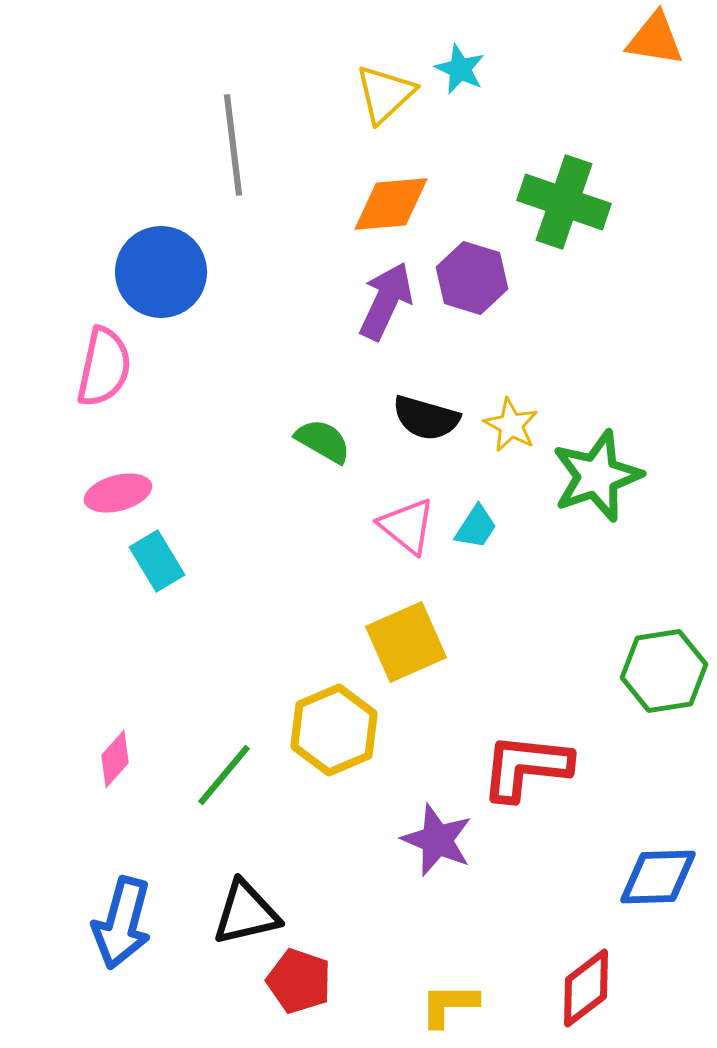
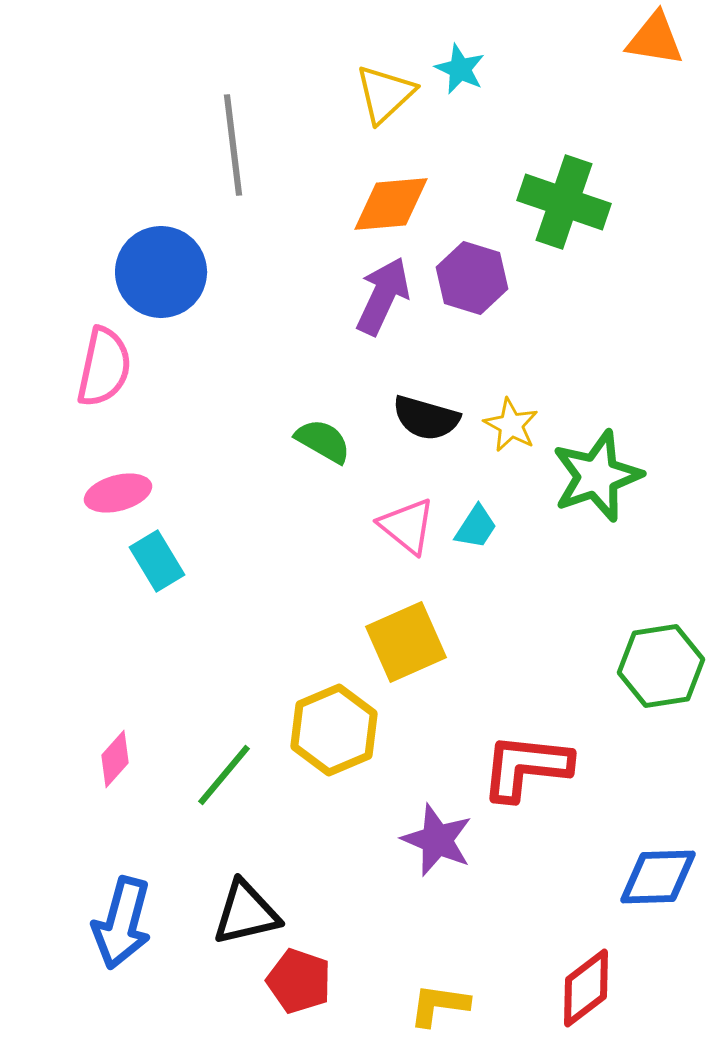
purple arrow: moved 3 px left, 5 px up
green hexagon: moved 3 px left, 5 px up
yellow L-shape: moved 10 px left; rotated 8 degrees clockwise
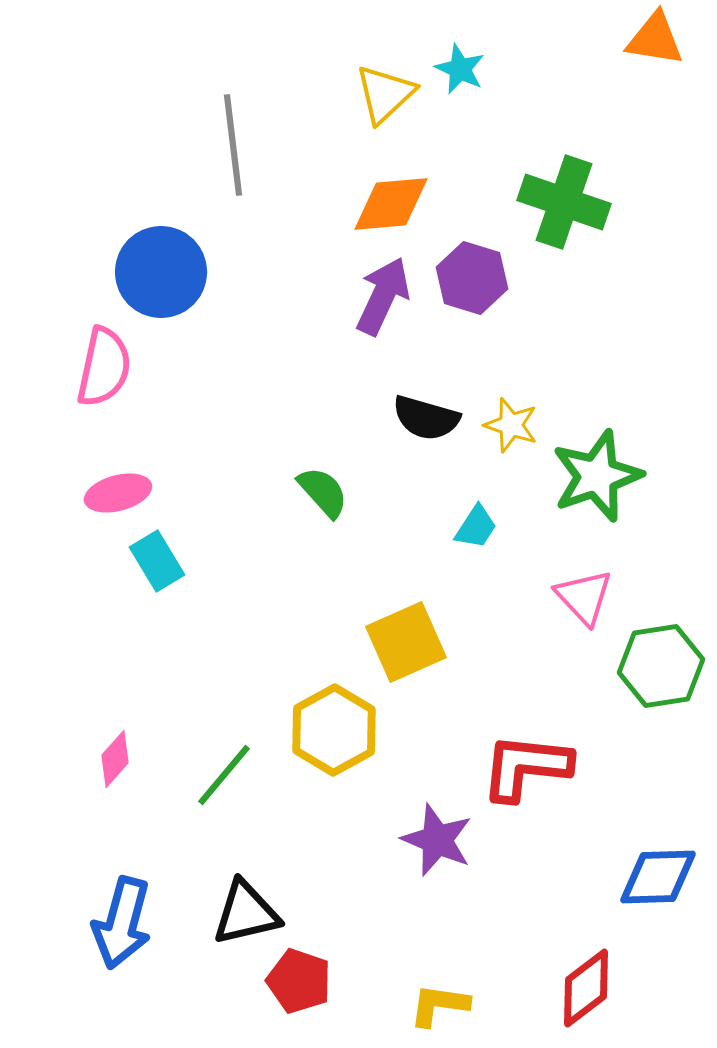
yellow star: rotated 10 degrees counterclockwise
green semicircle: moved 51 px down; rotated 18 degrees clockwise
pink triangle: moved 177 px right, 71 px down; rotated 8 degrees clockwise
yellow hexagon: rotated 6 degrees counterclockwise
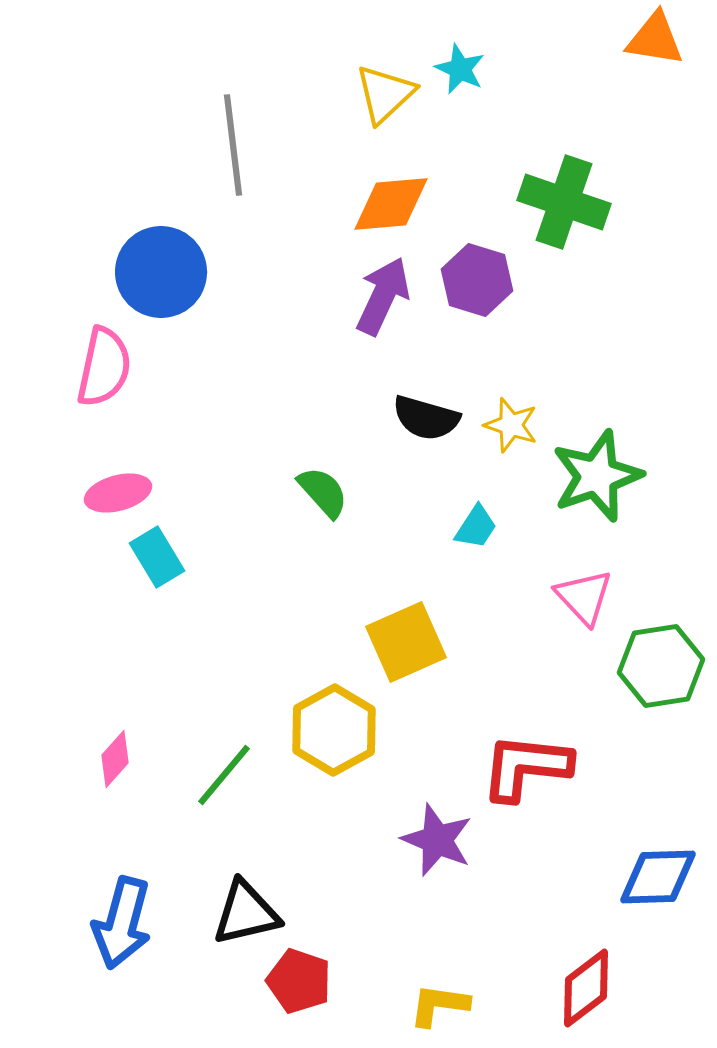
purple hexagon: moved 5 px right, 2 px down
cyan rectangle: moved 4 px up
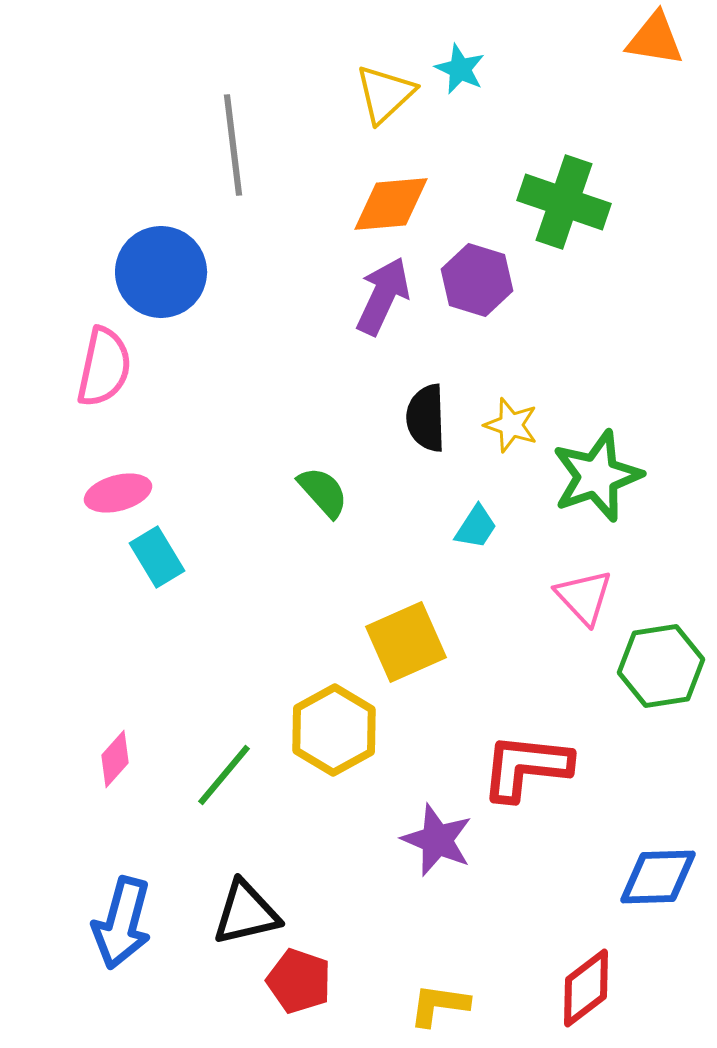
black semicircle: rotated 72 degrees clockwise
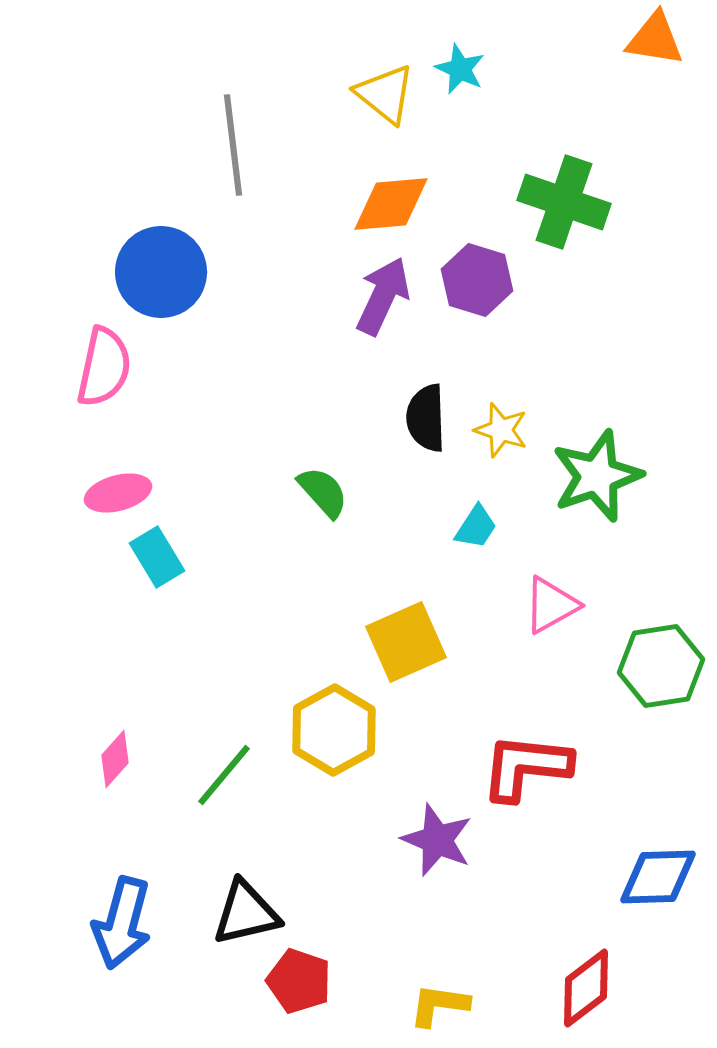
yellow triangle: rotated 38 degrees counterclockwise
yellow star: moved 10 px left, 5 px down
pink triangle: moved 33 px left, 8 px down; rotated 44 degrees clockwise
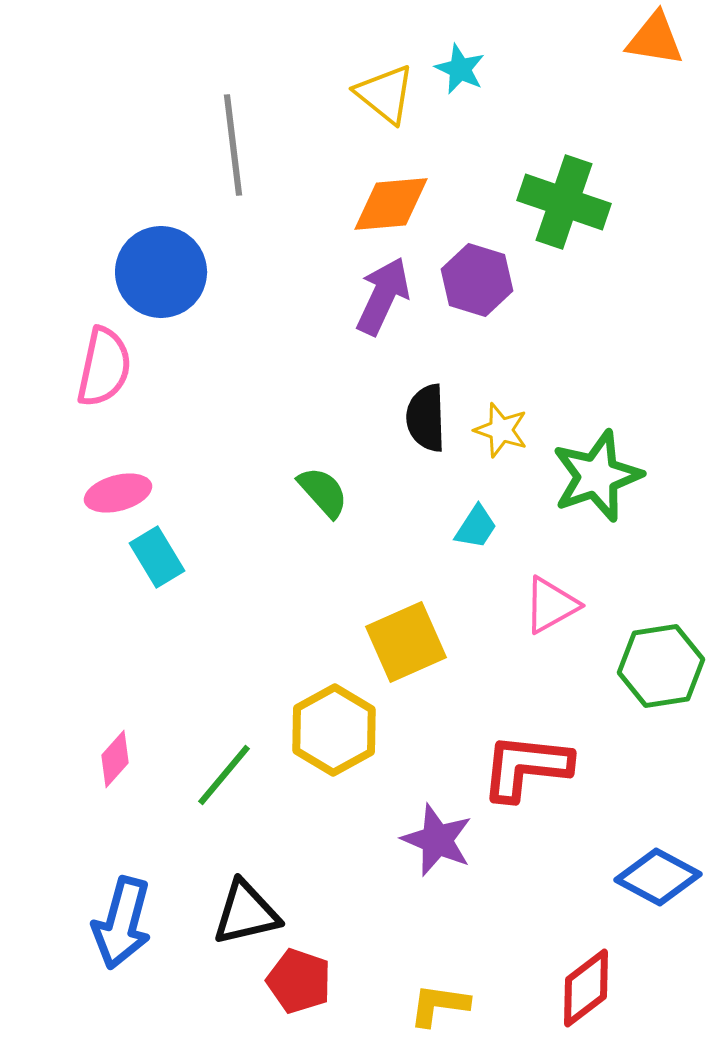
blue diamond: rotated 30 degrees clockwise
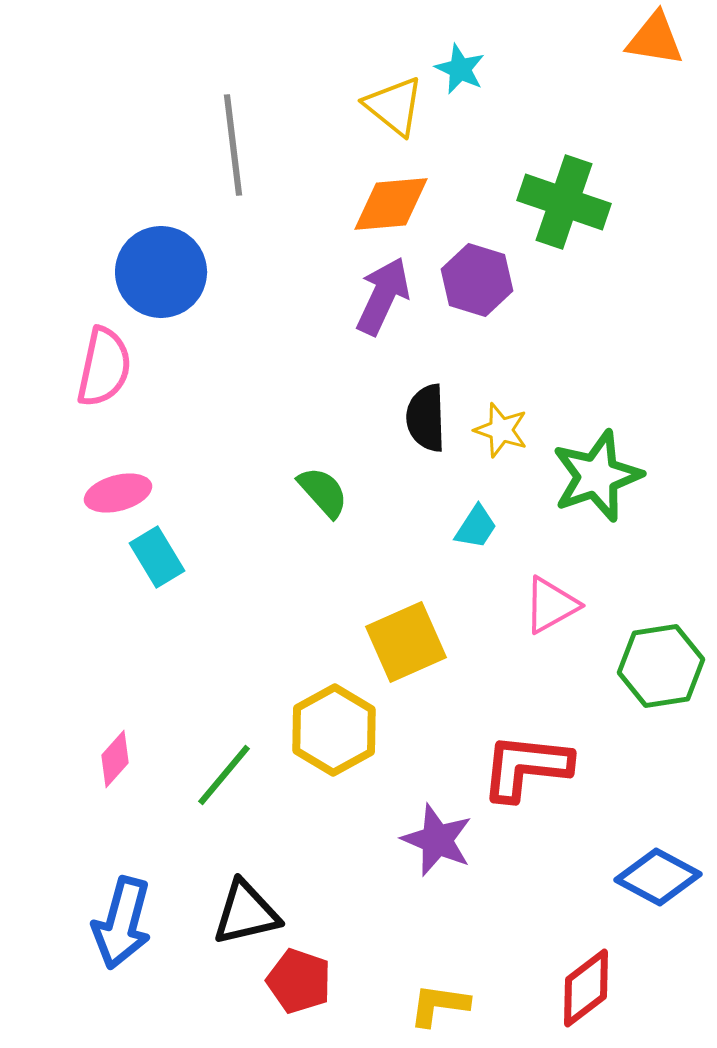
yellow triangle: moved 9 px right, 12 px down
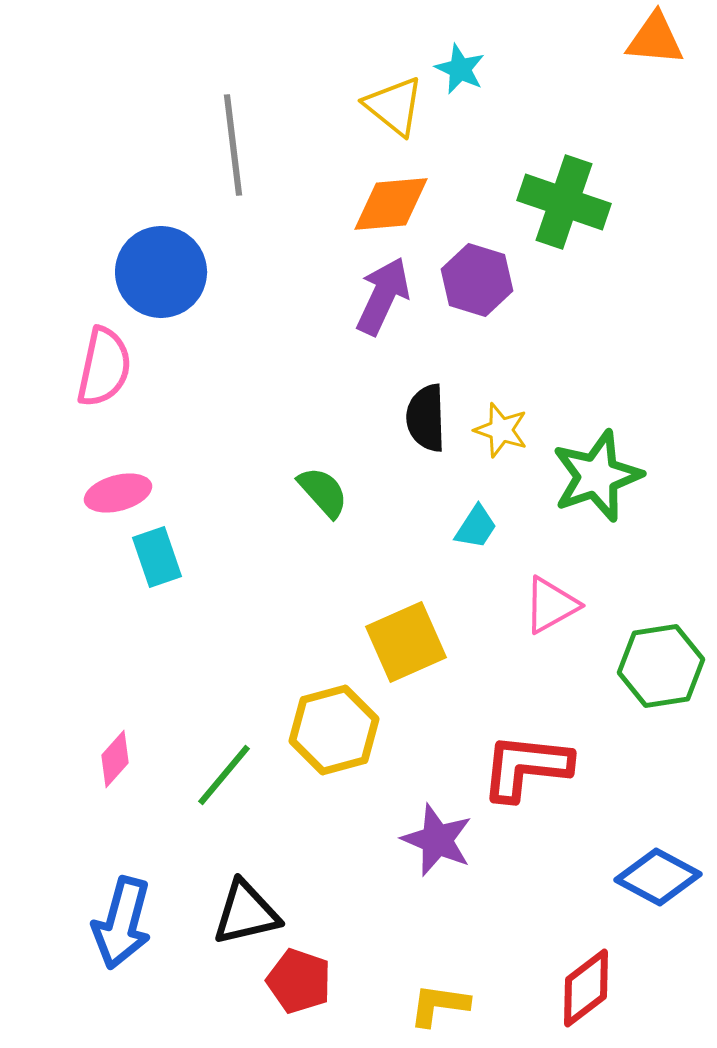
orange triangle: rotated 4 degrees counterclockwise
cyan rectangle: rotated 12 degrees clockwise
yellow hexagon: rotated 14 degrees clockwise
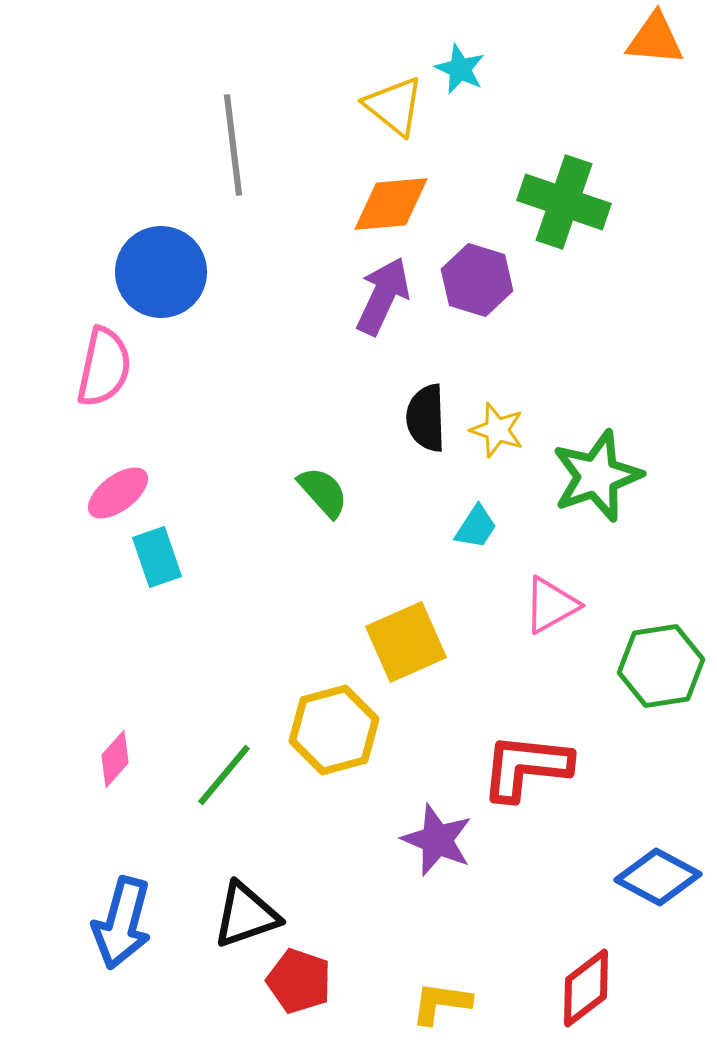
yellow star: moved 4 px left
pink ellipse: rotated 22 degrees counterclockwise
black triangle: moved 2 px down; rotated 6 degrees counterclockwise
yellow L-shape: moved 2 px right, 2 px up
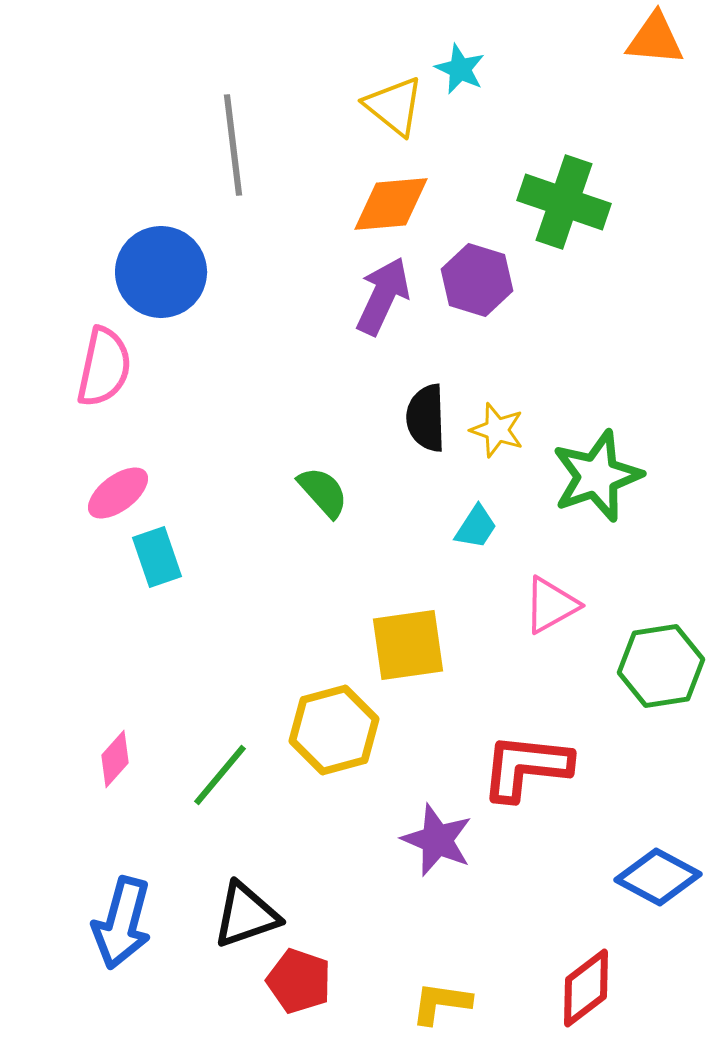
yellow square: moved 2 px right, 3 px down; rotated 16 degrees clockwise
green line: moved 4 px left
